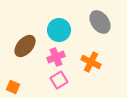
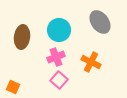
brown ellipse: moved 3 px left, 9 px up; rotated 35 degrees counterclockwise
pink square: rotated 18 degrees counterclockwise
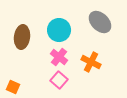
gray ellipse: rotated 10 degrees counterclockwise
pink cross: moved 3 px right; rotated 30 degrees counterclockwise
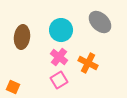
cyan circle: moved 2 px right
orange cross: moved 3 px left, 1 px down
pink square: rotated 18 degrees clockwise
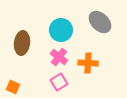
brown ellipse: moved 6 px down
orange cross: rotated 24 degrees counterclockwise
pink square: moved 2 px down
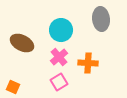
gray ellipse: moved 1 px right, 3 px up; rotated 40 degrees clockwise
brown ellipse: rotated 70 degrees counterclockwise
pink cross: rotated 12 degrees clockwise
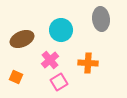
brown ellipse: moved 4 px up; rotated 50 degrees counterclockwise
pink cross: moved 9 px left, 3 px down
orange square: moved 3 px right, 10 px up
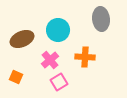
cyan circle: moved 3 px left
orange cross: moved 3 px left, 6 px up
